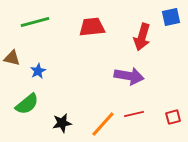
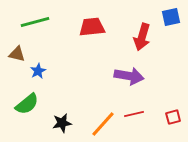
brown triangle: moved 5 px right, 4 px up
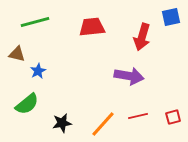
red line: moved 4 px right, 2 px down
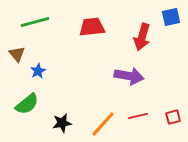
brown triangle: rotated 36 degrees clockwise
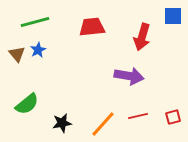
blue square: moved 2 px right, 1 px up; rotated 12 degrees clockwise
blue star: moved 21 px up
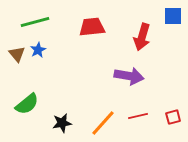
orange line: moved 1 px up
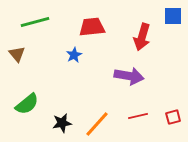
blue star: moved 36 px right, 5 px down
orange line: moved 6 px left, 1 px down
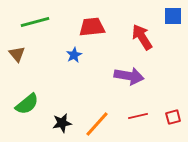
red arrow: rotated 132 degrees clockwise
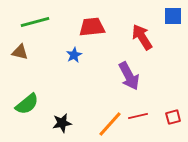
brown triangle: moved 3 px right, 2 px up; rotated 36 degrees counterclockwise
purple arrow: rotated 52 degrees clockwise
orange line: moved 13 px right
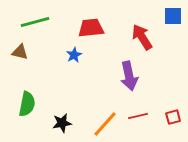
red trapezoid: moved 1 px left, 1 px down
purple arrow: rotated 16 degrees clockwise
green semicircle: rotated 40 degrees counterclockwise
orange line: moved 5 px left
